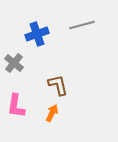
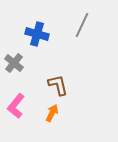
gray line: rotated 50 degrees counterclockwise
blue cross: rotated 35 degrees clockwise
pink L-shape: rotated 30 degrees clockwise
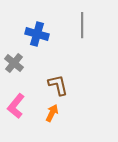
gray line: rotated 25 degrees counterclockwise
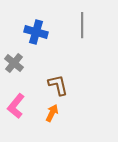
blue cross: moved 1 px left, 2 px up
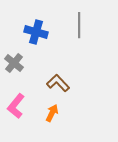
gray line: moved 3 px left
brown L-shape: moved 2 px up; rotated 30 degrees counterclockwise
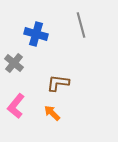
gray line: moved 2 px right; rotated 15 degrees counterclockwise
blue cross: moved 2 px down
brown L-shape: rotated 40 degrees counterclockwise
orange arrow: rotated 72 degrees counterclockwise
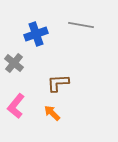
gray line: rotated 65 degrees counterclockwise
blue cross: rotated 35 degrees counterclockwise
brown L-shape: rotated 10 degrees counterclockwise
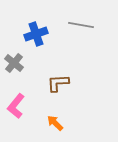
orange arrow: moved 3 px right, 10 px down
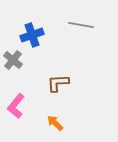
blue cross: moved 4 px left, 1 px down
gray cross: moved 1 px left, 3 px up
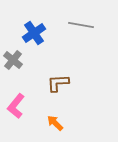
blue cross: moved 2 px right, 2 px up; rotated 15 degrees counterclockwise
